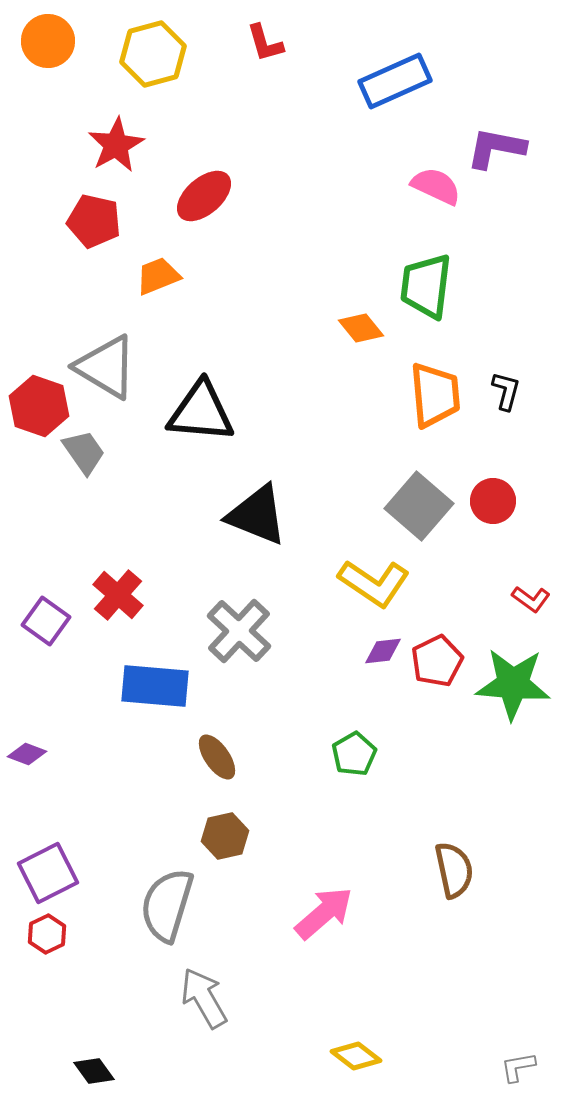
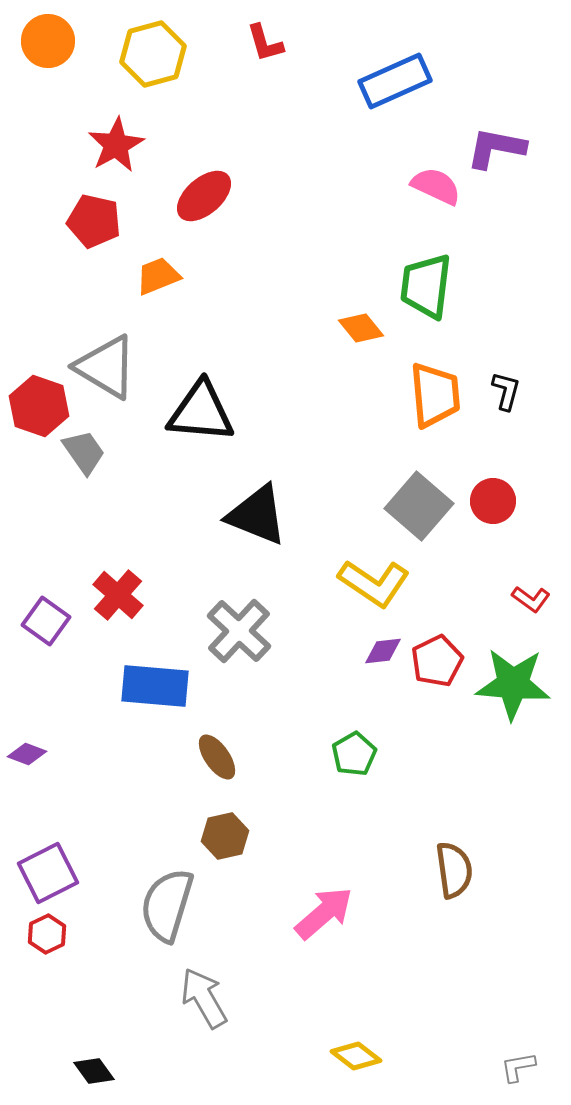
brown semicircle at (454, 870): rotated 4 degrees clockwise
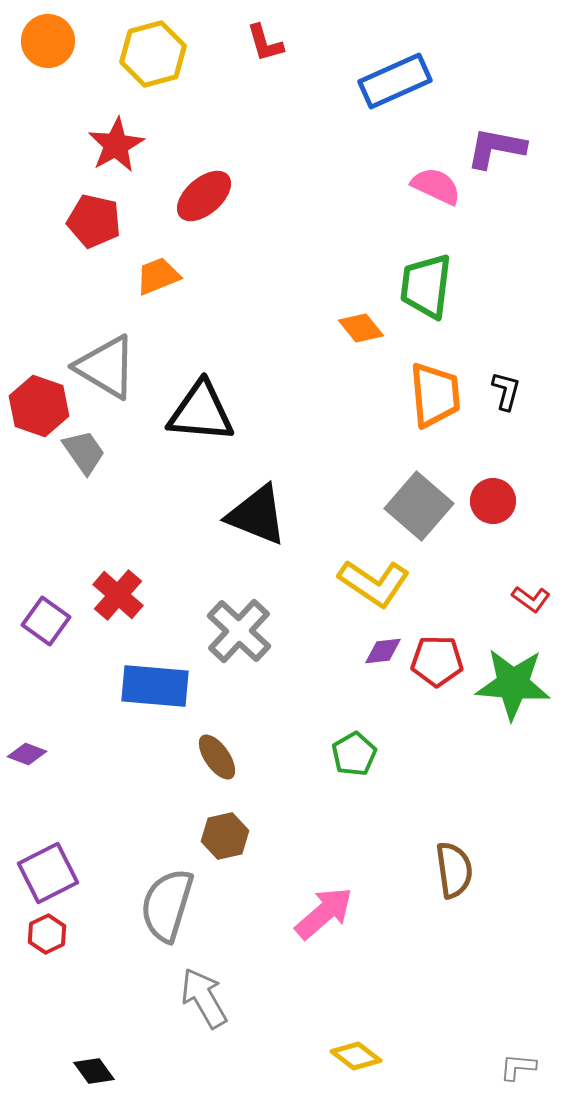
red pentagon at (437, 661): rotated 27 degrees clockwise
gray L-shape at (518, 1067): rotated 15 degrees clockwise
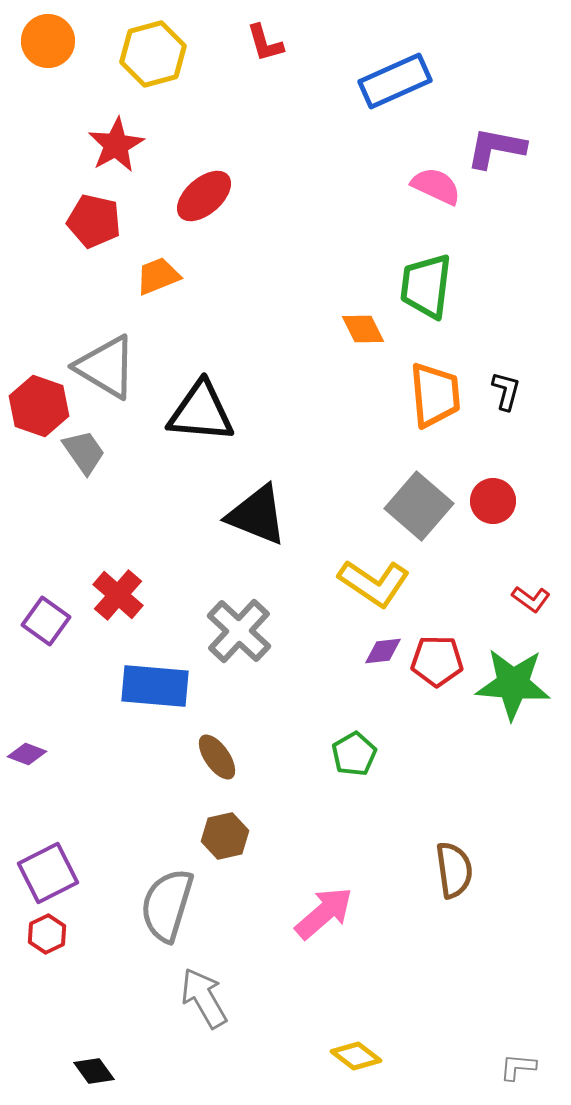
orange diamond at (361, 328): moved 2 px right, 1 px down; rotated 12 degrees clockwise
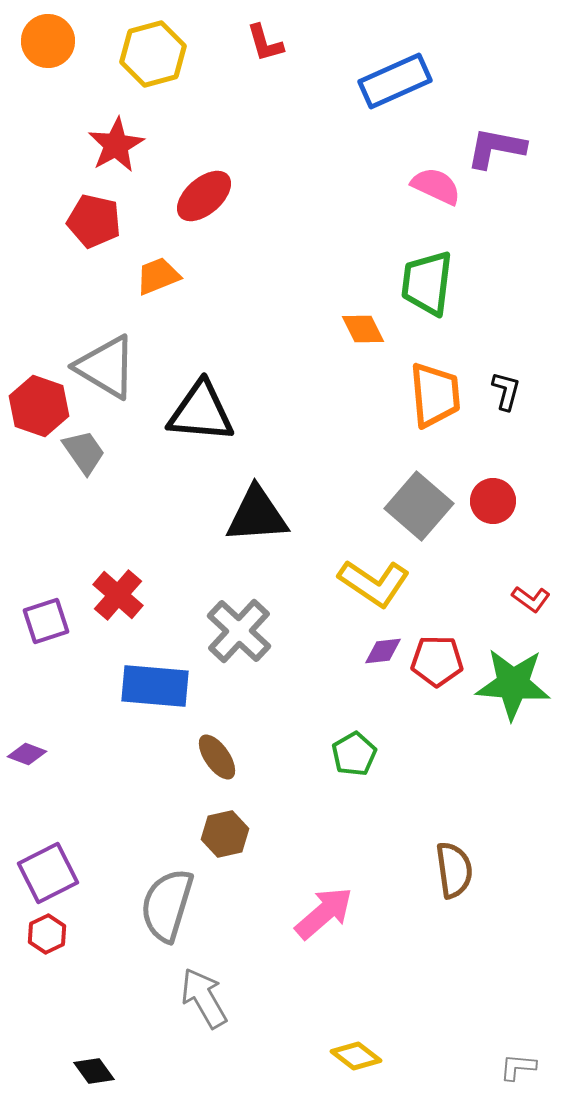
green trapezoid at (426, 286): moved 1 px right, 3 px up
black triangle at (257, 515): rotated 26 degrees counterclockwise
purple square at (46, 621): rotated 36 degrees clockwise
brown hexagon at (225, 836): moved 2 px up
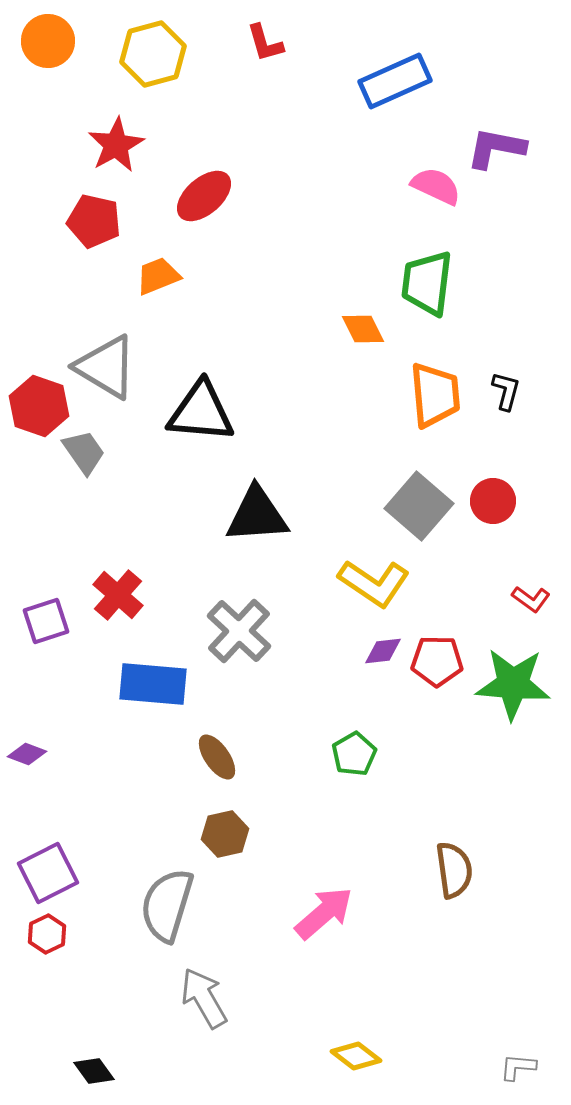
blue rectangle at (155, 686): moved 2 px left, 2 px up
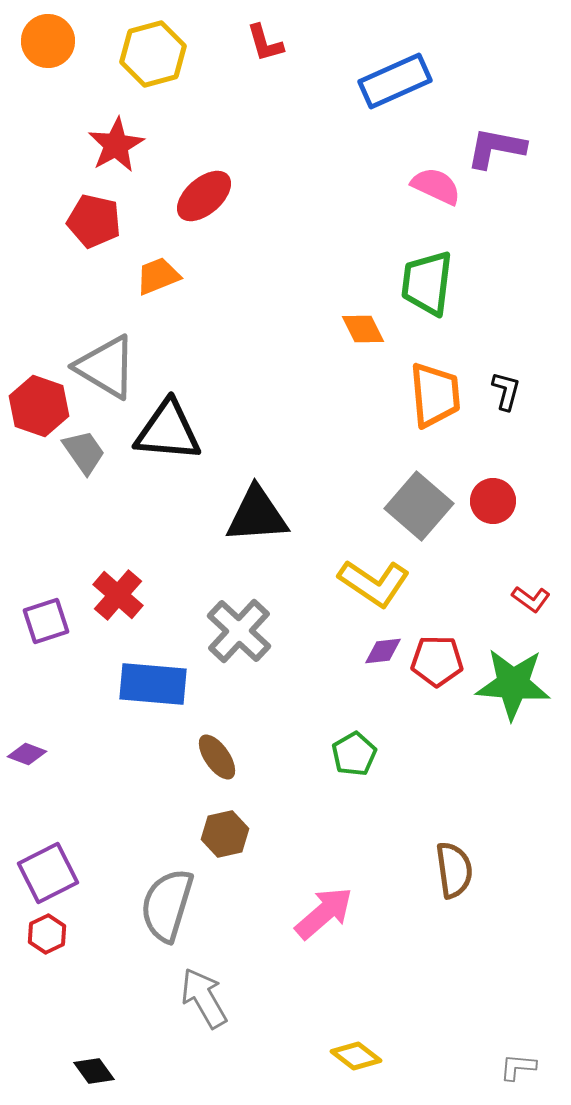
black triangle at (201, 412): moved 33 px left, 19 px down
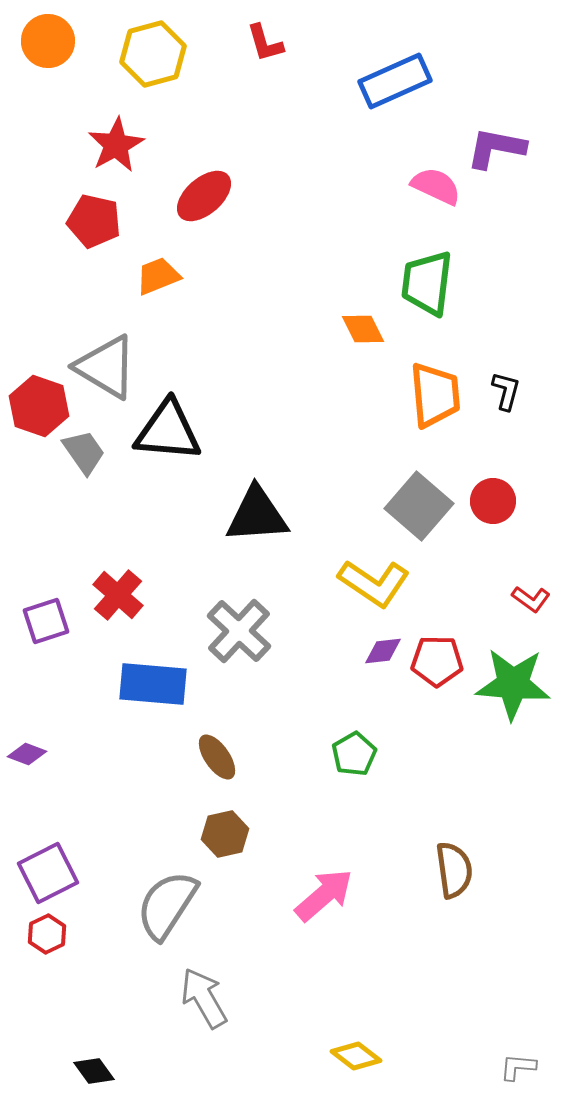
gray semicircle at (167, 905): rotated 16 degrees clockwise
pink arrow at (324, 913): moved 18 px up
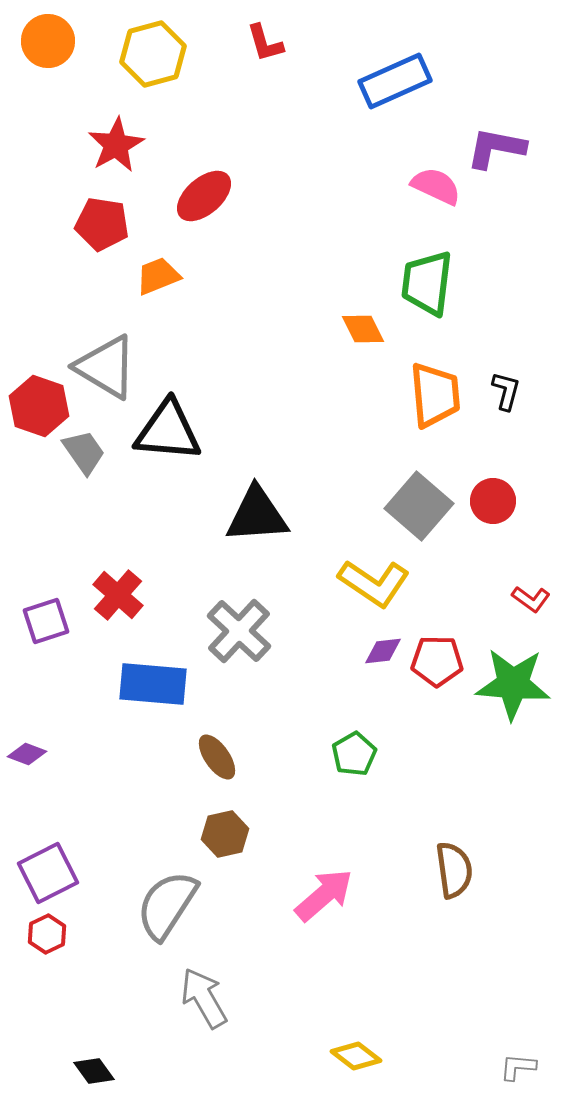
red pentagon at (94, 221): moved 8 px right, 3 px down; rotated 4 degrees counterclockwise
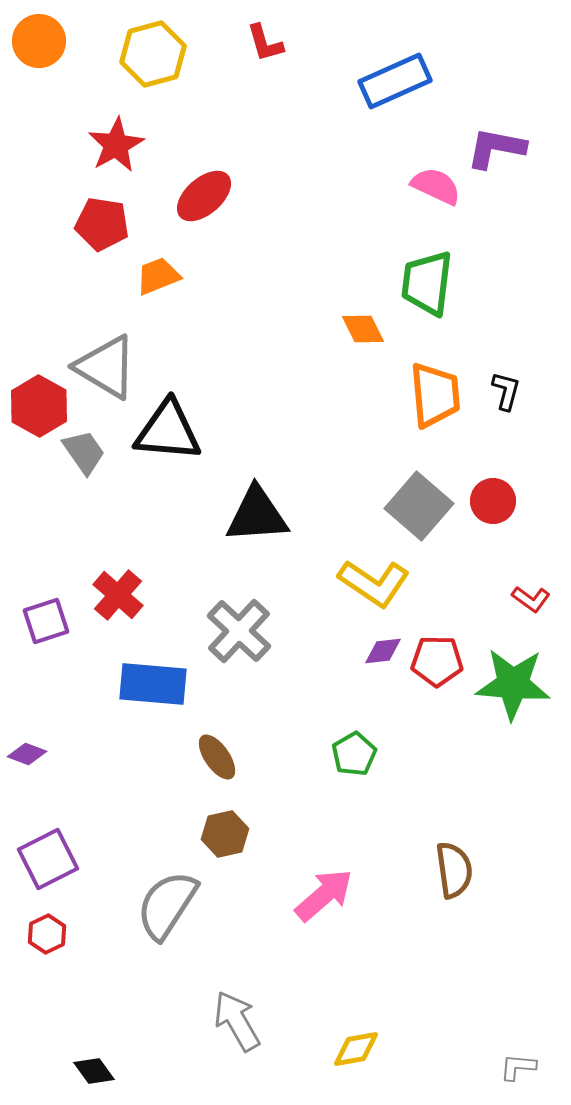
orange circle at (48, 41): moved 9 px left
red hexagon at (39, 406): rotated 10 degrees clockwise
purple square at (48, 873): moved 14 px up
gray arrow at (204, 998): moved 33 px right, 23 px down
yellow diamond at (356, 1056): moved 7 px up; rotated 48 degrees counterclockwise
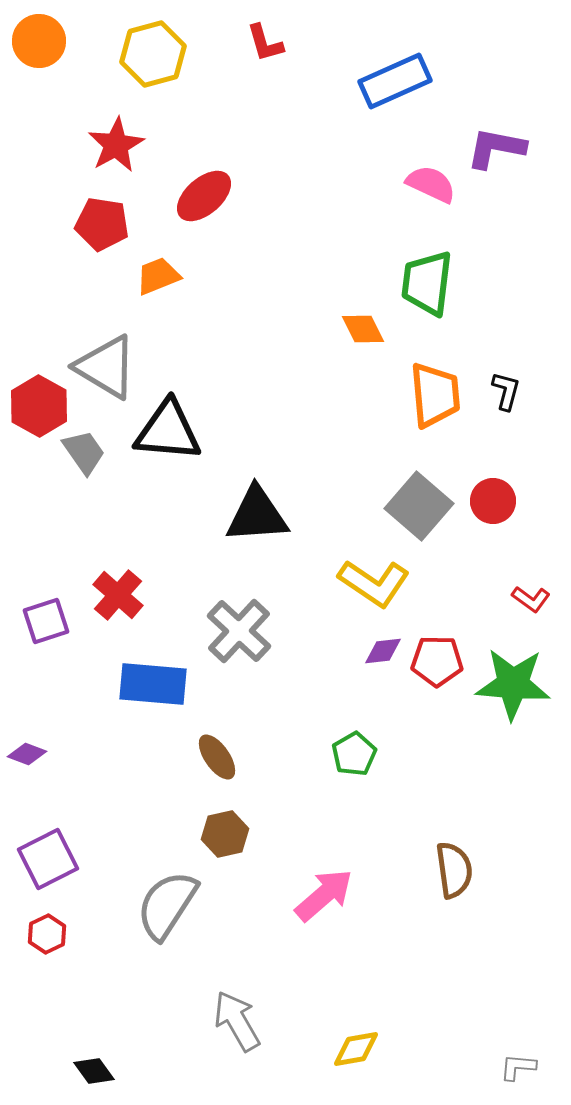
pink semicircle at (436, 186): moved 5 px left, 2 px up
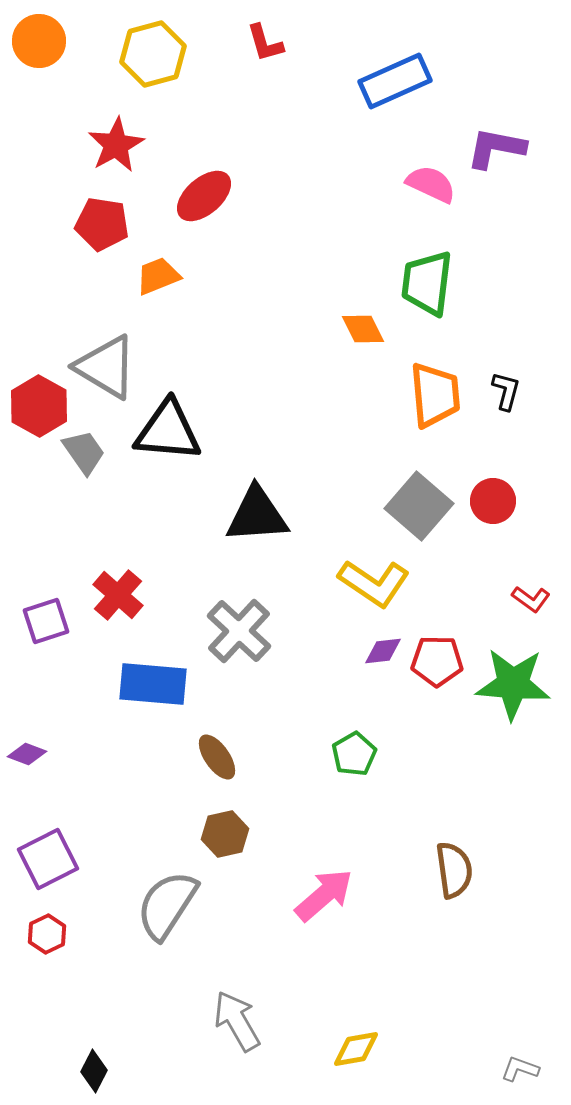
gray L-shape at (518, 1067): moved 2 px right, 2 px down; rotated 15 degrees clockwise
black diamond at (94, 1071): rotated 63 degrees clockwise
